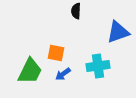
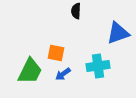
blue triangle: moved 1 px down
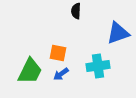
orange square: moved 2 px right
blue arrow: moved 2 px left
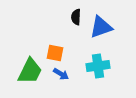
black semicircle: moved 6 px down
blue triangle: moved 17 px left, 6 px up
orange square: moved 3 px left
blue arrow: rotated 112 degrees counterclockwise
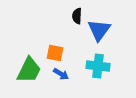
black semicircle: moved 1 px right, 1 px up
blue triangle: moved 2 px left, 3 px down; rotated 35 degrees counterclockwise
cyan cross: rotated 15 degrees clockwise
green trapezoid: moved 1 px left, 1 px up
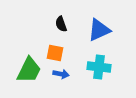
black semicircle: moved 16 px left, 8 px down; rotated 21 degrees counterclockwise
blue triangle: rotated 30 degrees clockwise
cyan cross: moved 1 px right, 1 px down
blue arrow: rotated 21 degrees counterclockwise
